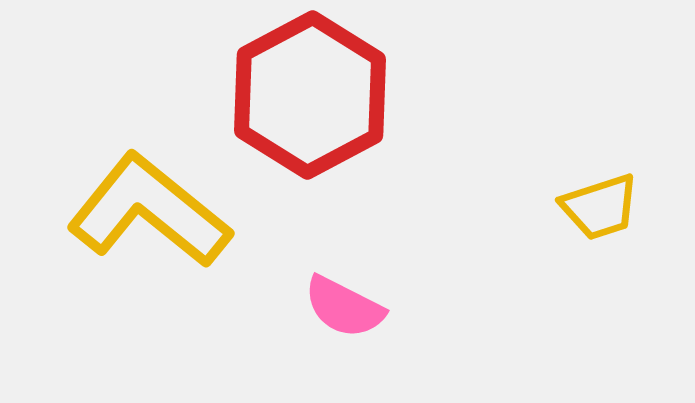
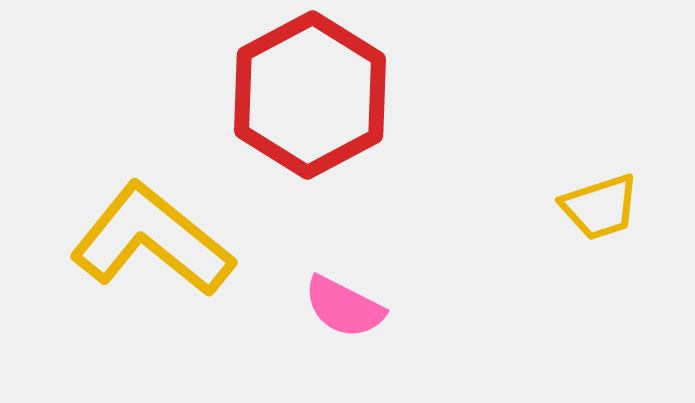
yellow L-shape: moved 3 px right, 29 px down
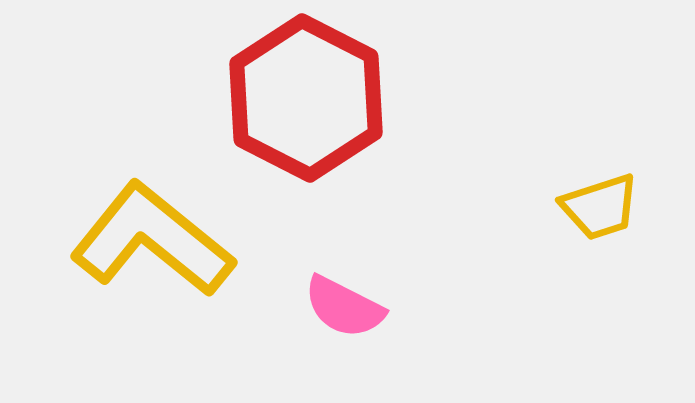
red hexagon: moved 4 px left, 3 px down; rotated 5 degrees counterclockwise
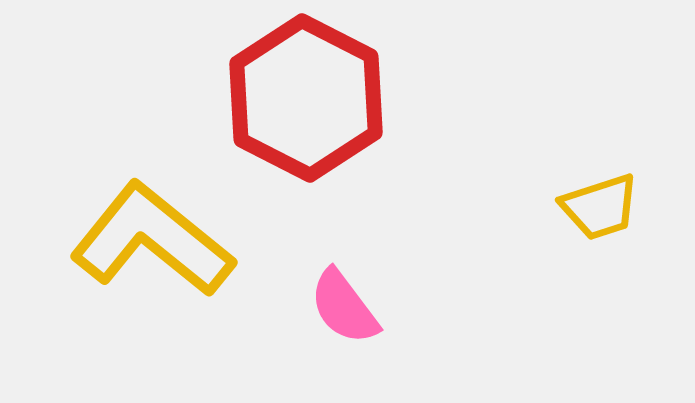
pink semicircle: rotated 26 degrees clockwise
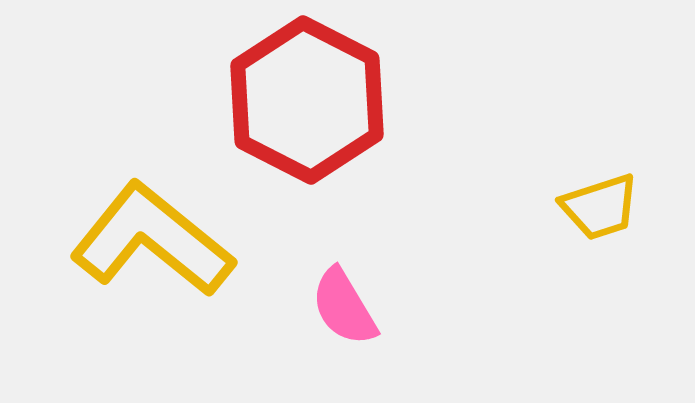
red hexagon: moved 1 px right, 2 px down
pink semicircle: rotated 6 degrees clockwise
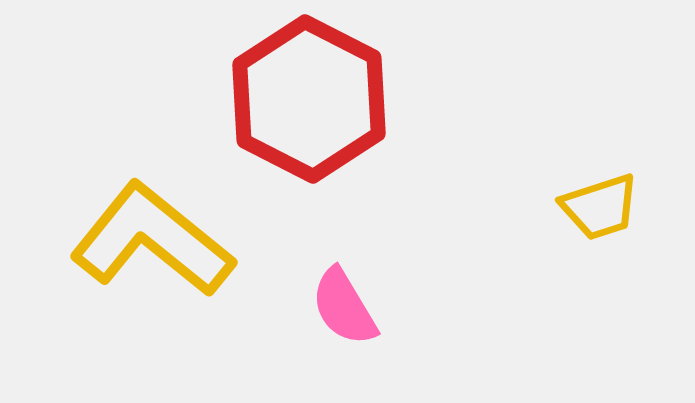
red hexagon: moved 2 px right, 1 px up
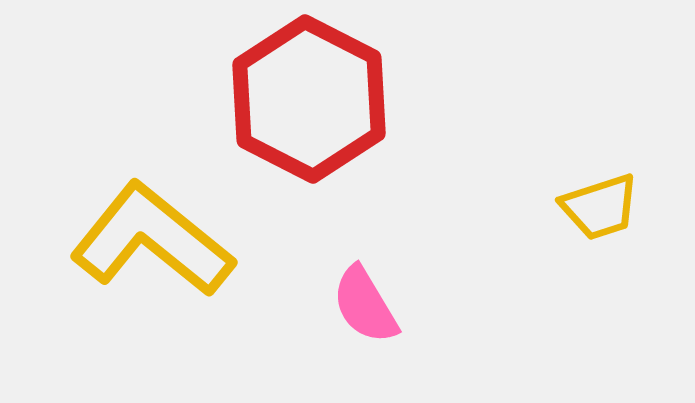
pink semicircle: moved 21 px right, 2 px up
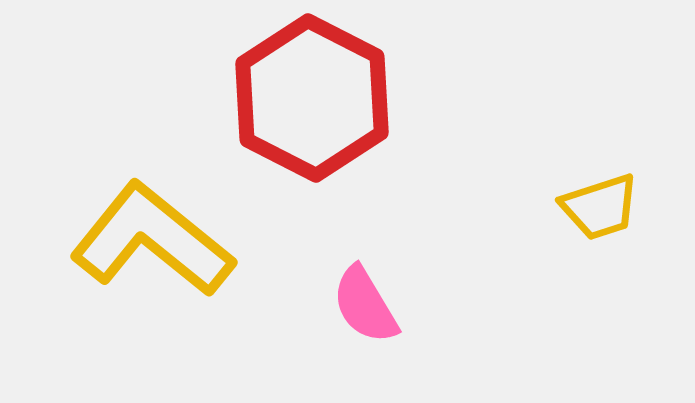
red hexagon: moved 3 px right, 1 px up
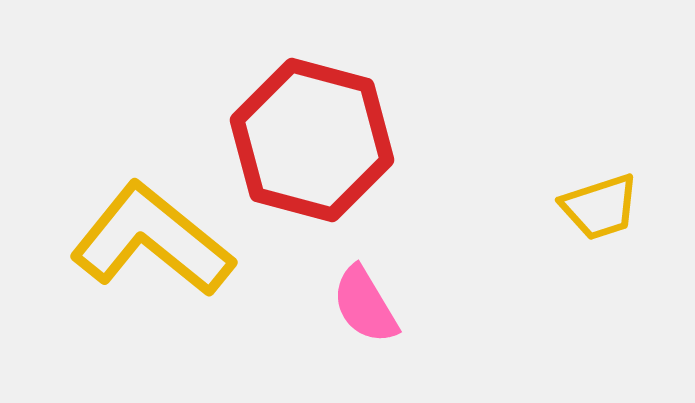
red hexagon: moved 42 px down; rotated 12 degrees counterclockwise
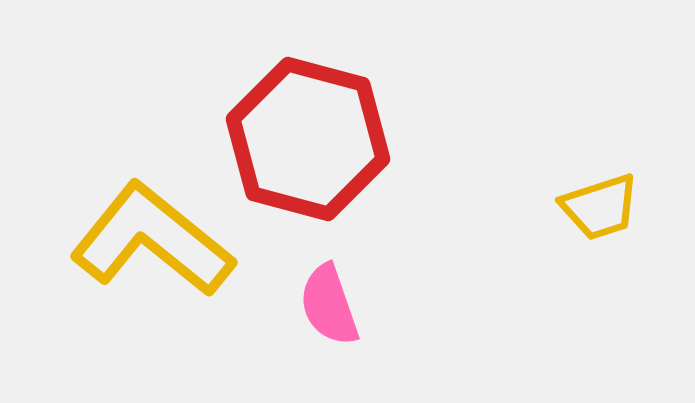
red hexagon: moved 4 px left, 1 px up
pink semicircle: moved 36 px left; rotated 12 degrees clockwise
